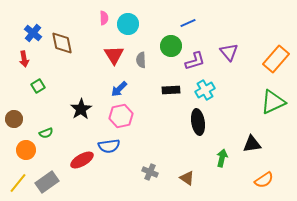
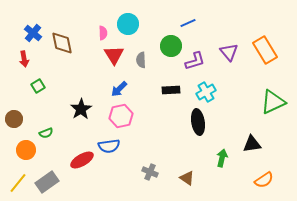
pink semicircle: moved 1 px left, 15 px down
orange rectangle: moved 11 px left, 9 px up; rotated 72 degrees counterclockwise
cyan cross: moved 1 px right, 2 px down
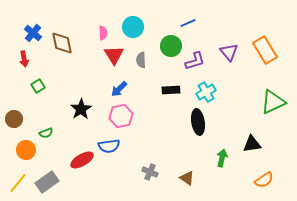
cyan circle: moved 5 px right, 3 px down
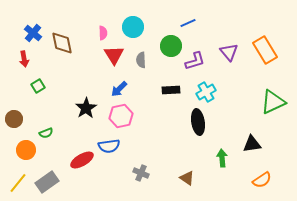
black star: moved 5 px right, 1 px up
green arrow: rotated 18 degrees counterclockwise
gray cross: moved 9 px left, 1 px down
orange semicircle: moved 2 px left
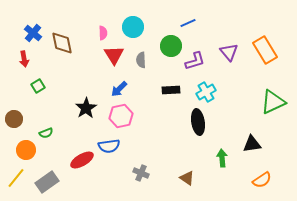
yellow line: moved 2 px left, 5 px up
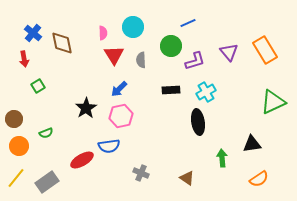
orange circle: moved 7 px left, 4 px up
orange semicircle: moved 3 px left, 1 px up
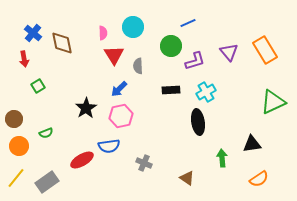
gray semicircle: moved 3 px left, 6 px down
gray cross: moved 3 px right, 10 px up
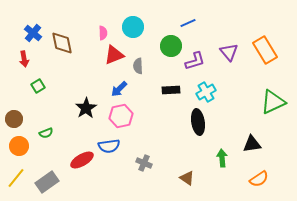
red triangle: rotated 40 degrees clockwise
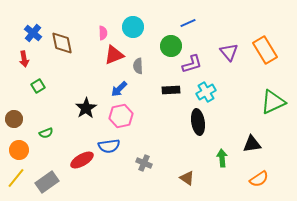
purple L-shape: moved 3 px left, 3 px down
orange circle: moved 4 px down
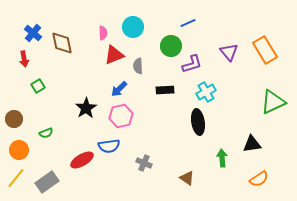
black rectangle: moved 6 px left
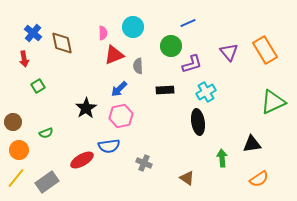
brown circle: moved 1 px left, 3 px down
